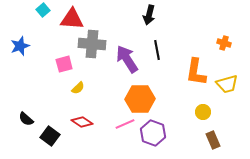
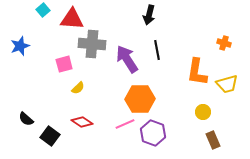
orange L-shape: moved 1 px right
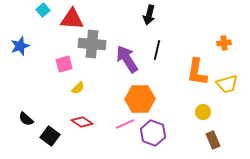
orange cross: rotated 24 degrees counterclockwise
black line: rotated 24 degrees clockwise
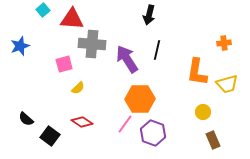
pink line: rotated 30 degrees counterclockwise
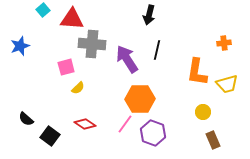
pink square: moved 2 px right, 3 px down
red diamond: moved 3 px right, 2 px down
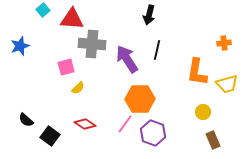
black semicircle: moved 1 px down
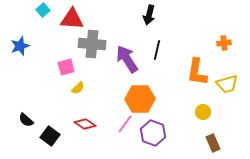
brown rectangle: moved 3 px down
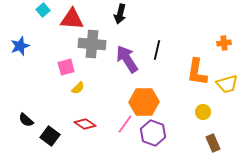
black arrow: moved 29 px left, 1 px up
orange hexagon: moved 4 px right, 3 px down
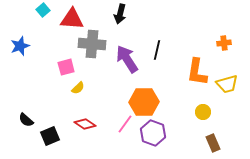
black square: rotated 30 degrees clockwise
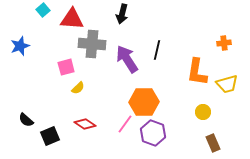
black arrow: moved 2 px right
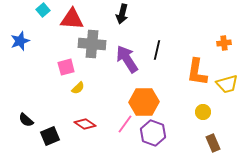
blue star: moved 5 px up
